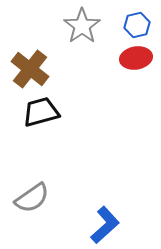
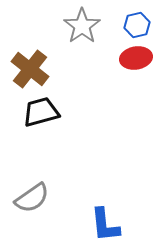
blue L-shape: rotated 126 degrees clockwise
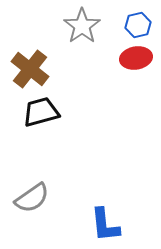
blue hexagon: moved 1 px right
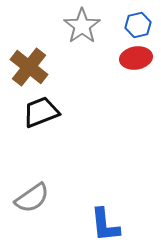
brown cross: moved 1 px left, 2 px up
black trapezoid: rotated 6 degrees counterclockwise
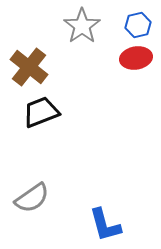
blue L-shape: rotated 9 degrees counterclockwise
